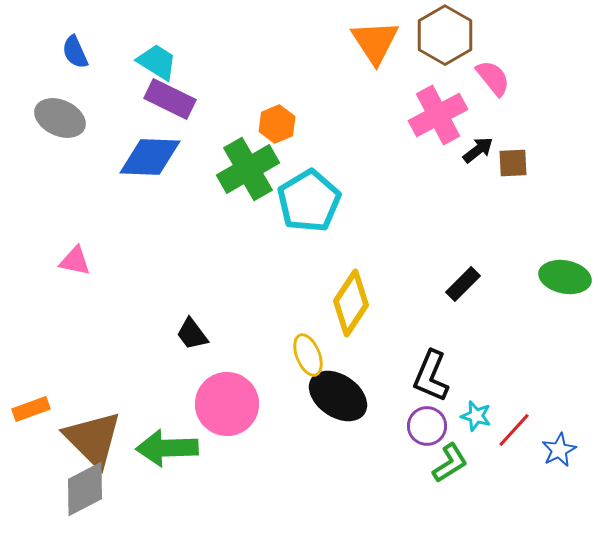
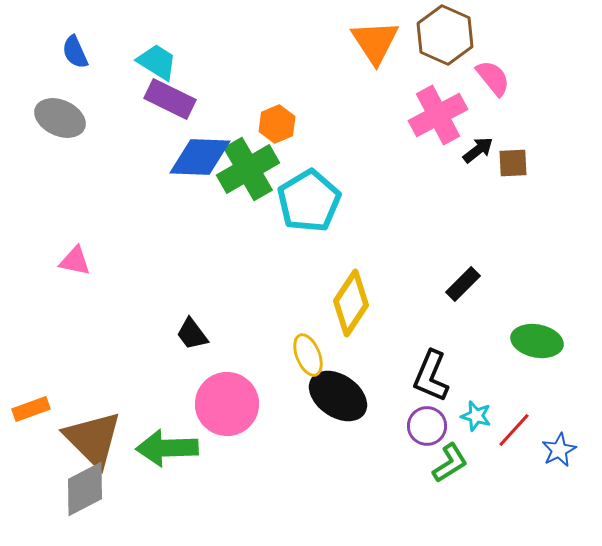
brown hexagon: rotated 6 degrees counterclockwise
blue diamond: moved 50 px right
green ellipse: moved 28 px left, 64 px down
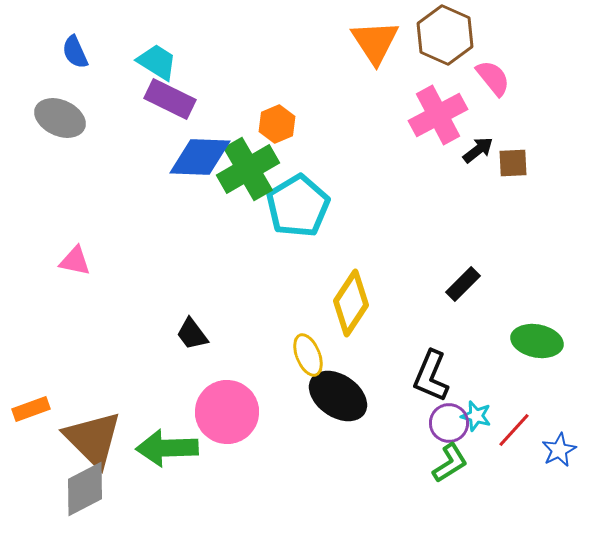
cyan pentagon: moved 11 px left, 5 px down
pink circle: moved 8 px down
purple circle: moved 22 px right, 3 px up
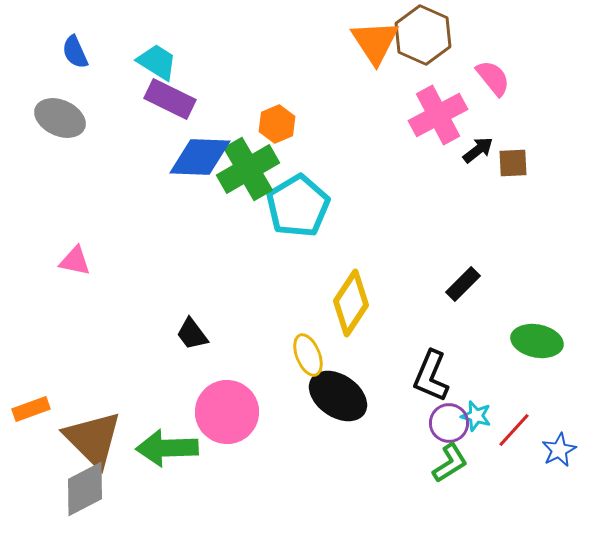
brown hexagon: moved 22 px left
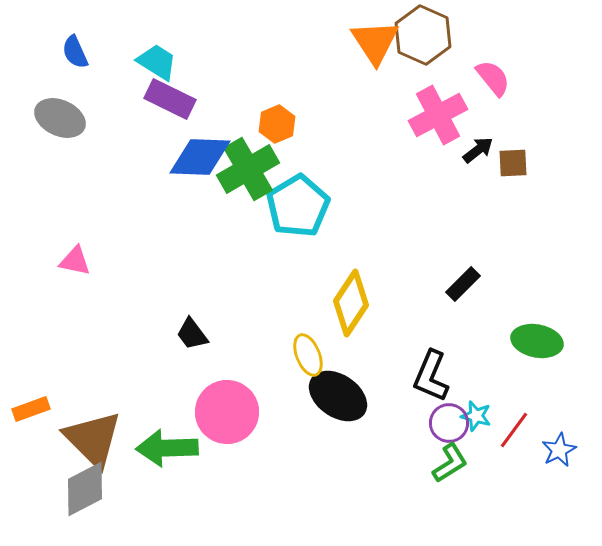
red line: rotated 6 degrees counterclockwise
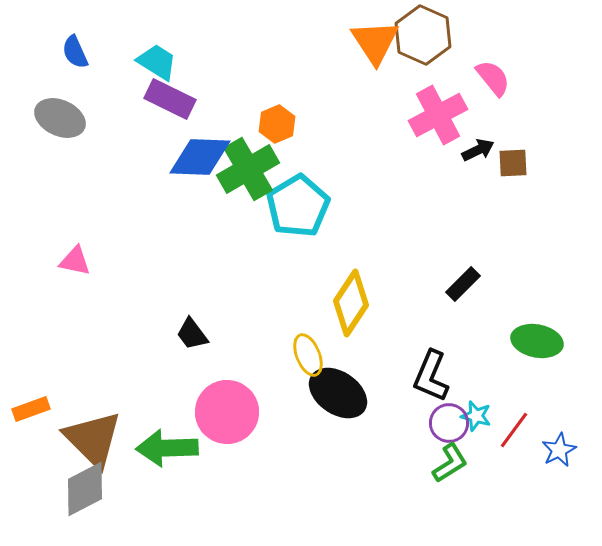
black arrow: rotated 12 degrees clockwise
black ellipse: moved 3 px up
